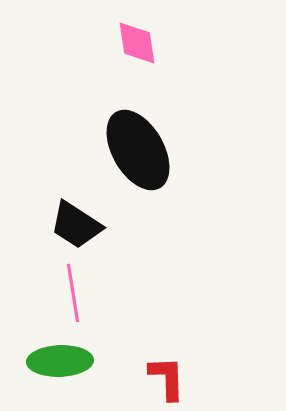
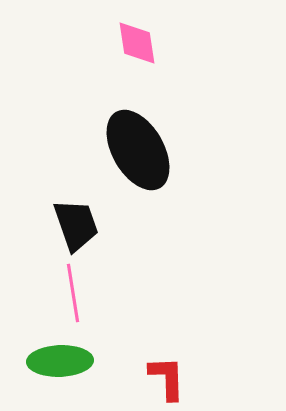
black trapezoid: rotated 142 degrees counterclockwise
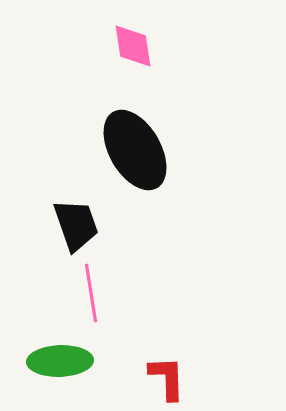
pink diamond: moved 4 px left, 3 px down
black ellipse: moved 3 px left
pink line: moved 18 px right
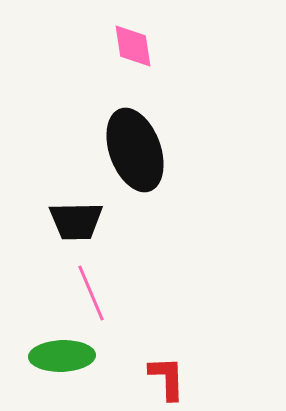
black ellipse: rotated 10 degrees clockwise
black trapezoid: moved 4 px up; rotated 108 degrees clockwise
pink line: rotated 14 degrees counterclockwise
green ellipse: moved 2 px right, 5 px up
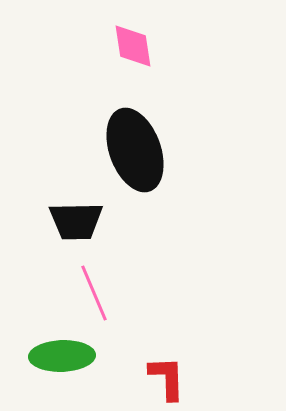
pink line: moved 3 px right
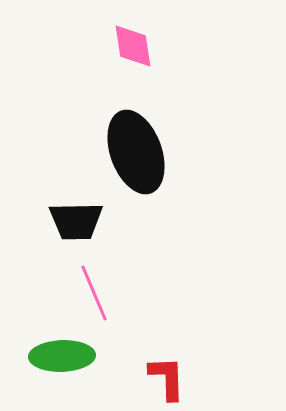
black ellipse: moved 1 px right, 2 px down
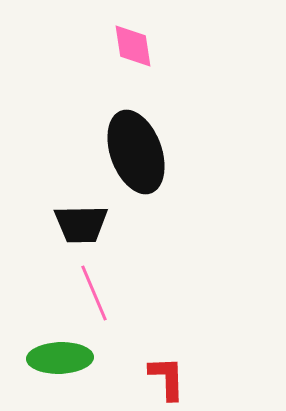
black trapezoid: moved 5 px right, 3 px down
green ellipse: moved 2 px left, 2 px down
